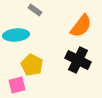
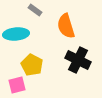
orange semicircle: moved 15 px left; rotated 125 degrees clockwise
cyan ellipse: moved 1 px up
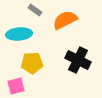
orange semicircle: moved 1 px left, 6 px up; rotated 80 degrees clockwise
cyan ellipse: moved 3 px right
yellow pentagon: moved 2 px up; rotated 30 degrees counterclockwise
pink square: moved 1 px left, 1 px down
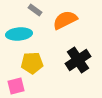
black cross: rotated 30 degrees clockwise
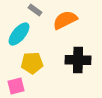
cyan ellipse: rotated 45 degrees counterclockwise
black cross: rotated 35 degrees clockwise
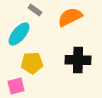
orange semicircle: moved 5 px right, 3 px up
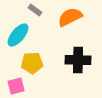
cyan ellipse: moved 1 px left, 1 px down
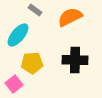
black cross: moved 3 px left
pink square: moved 2 px left, 2 px up; rotated 24 degrees counterclockwise
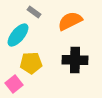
gray rectangle: moved 1 px left, 2 px down
orange semicircle: moved 4 px down
yellow pentagon: moved 1 px left
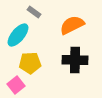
orange semicircle: moved 2 px right, 4 px down
yellow pentagon: moved 1 px left
pink square: moved 2 px right, 1 px down
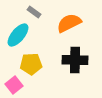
orange semicircle: moved 3 px left, 2 px up
yellow pentagon: moved 1 px right, 1 px down
pink square: moved 2 px left
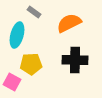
cyan ellipse: moved 1 px left; rotated 25 degrees counterclockwise
pink square: moved 2 px left, 3 px up; rotated 24 degrees counterclockwise
